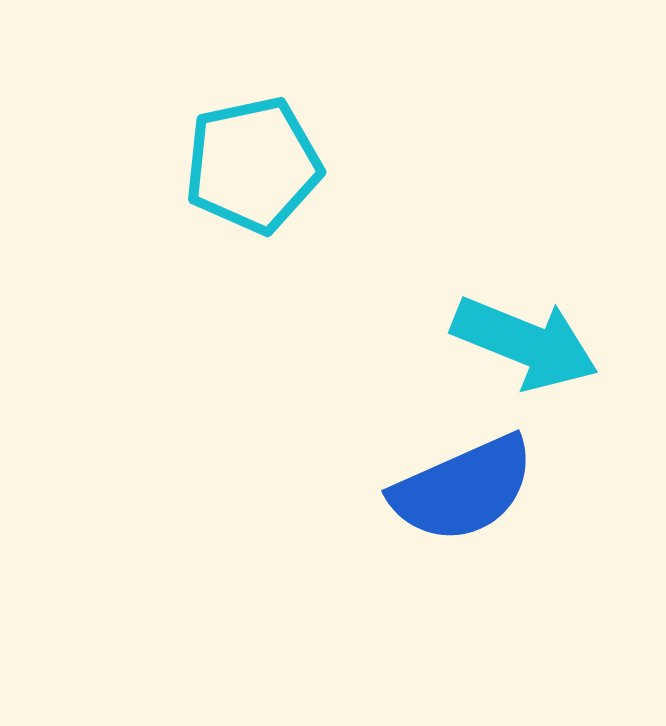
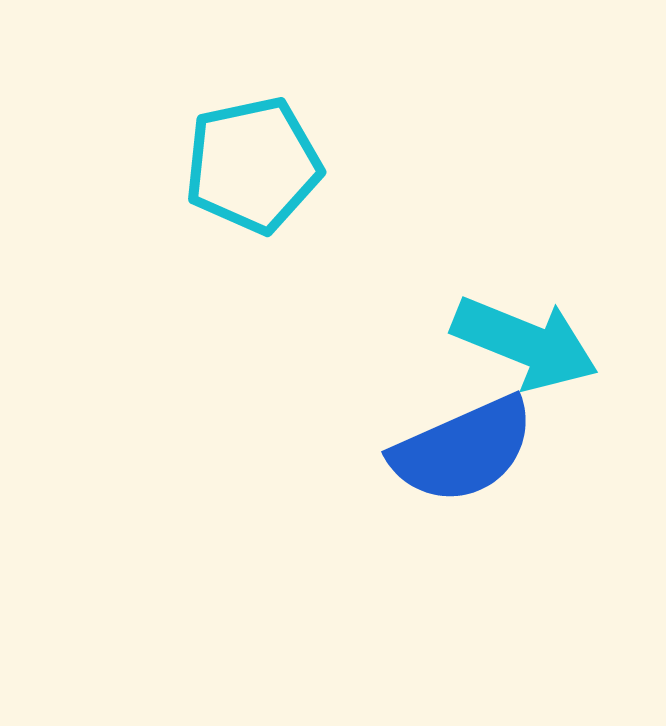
blue semicircle: moved 39 px up
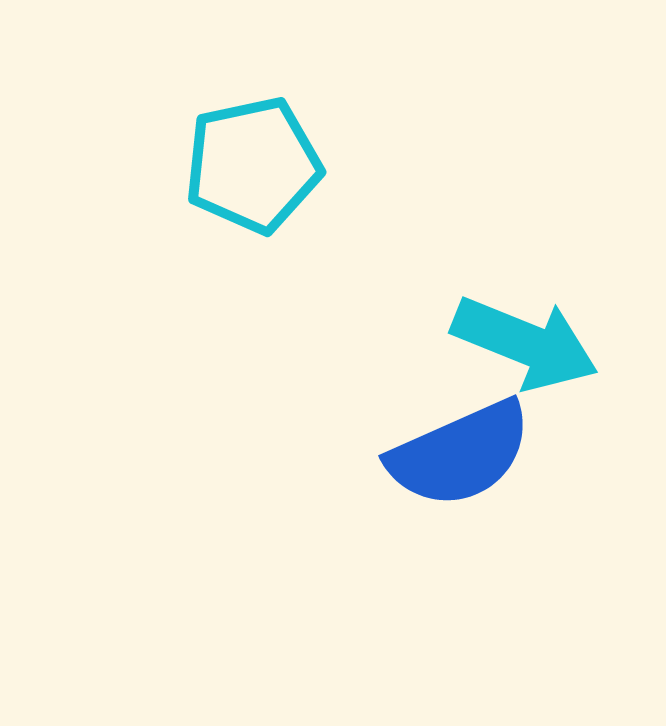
blue semicircle: moved 3 px left, 4 px down
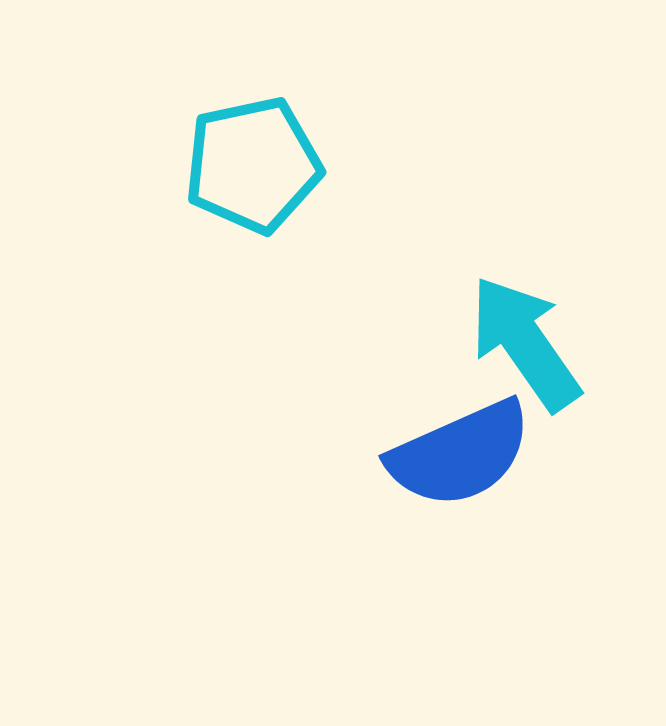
cyan arrow: rotated 147 degrees counterclockwise
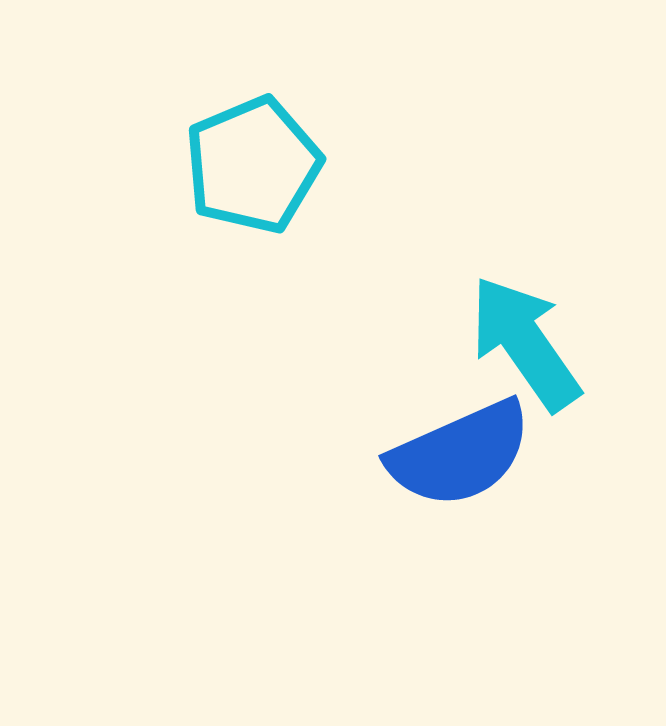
cyan pentagon: rotated 11 degrees counterclockwise
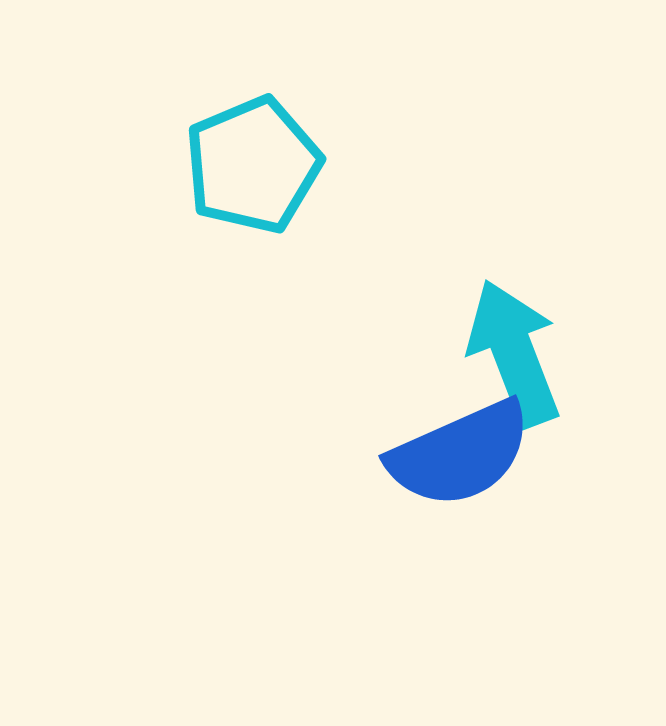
cyan arrow: moved 11 px left, 10 px down; rotated 14 degrees clockwise
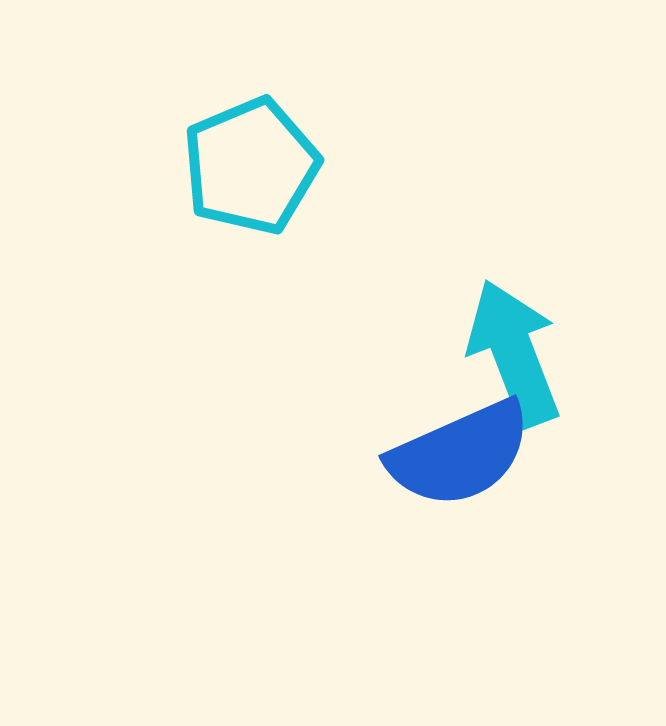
cyan pentagon: moved 2 px left, 1 px down
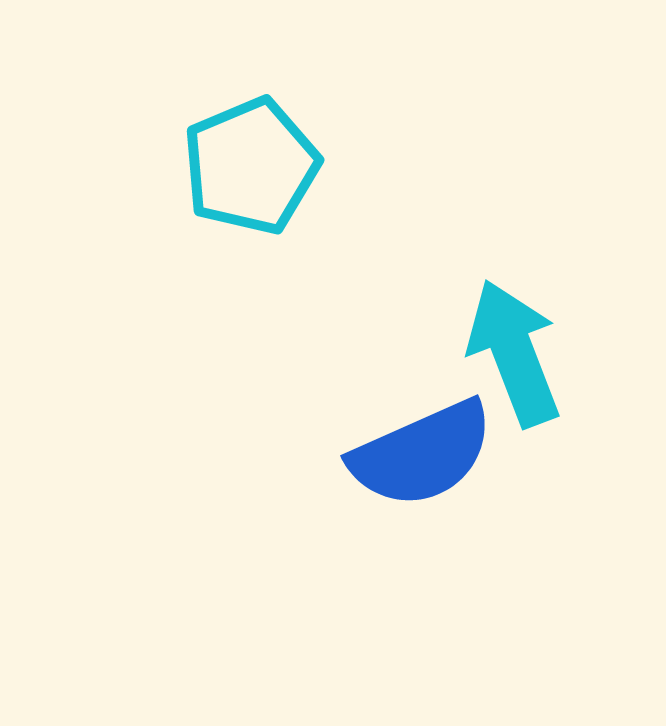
blue semicircle: moved 38 px left
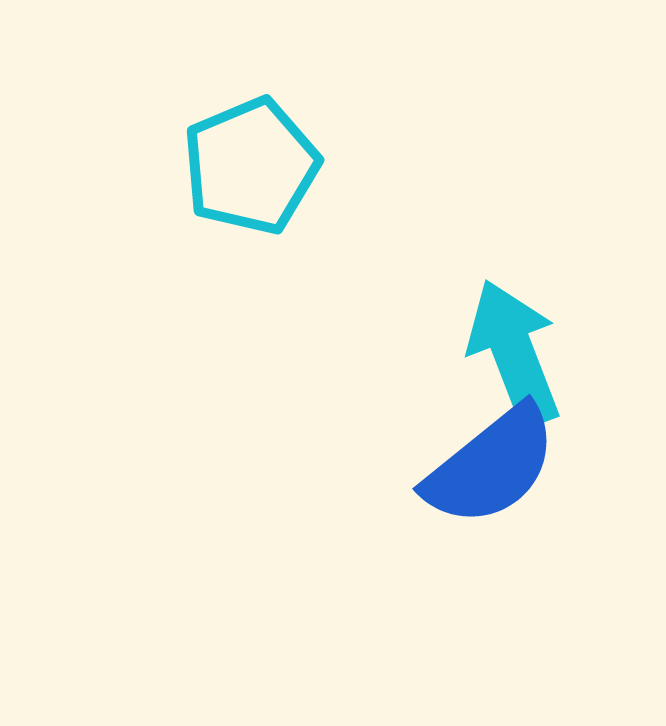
blue semicircle: moved 69 px right, 12 px down; rotated 15 degrees counterclockwise
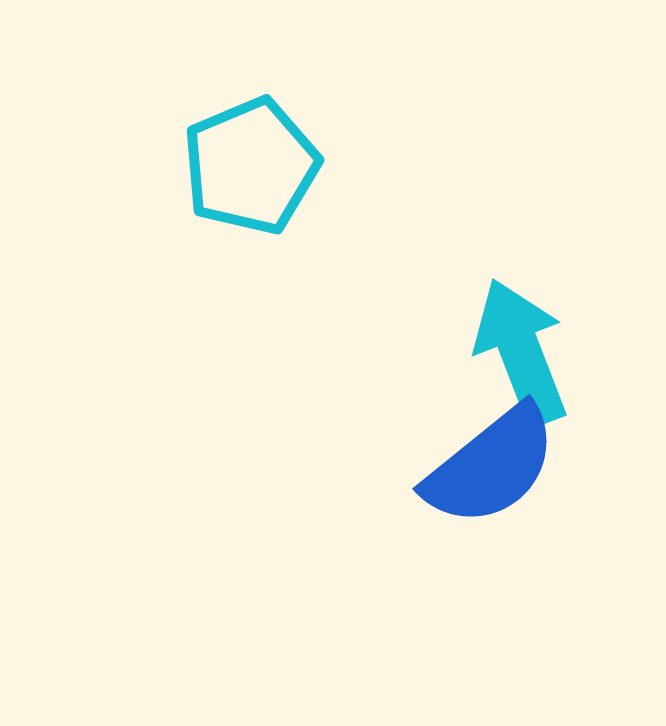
cyan arrow: moved 7 px right, 1 px up
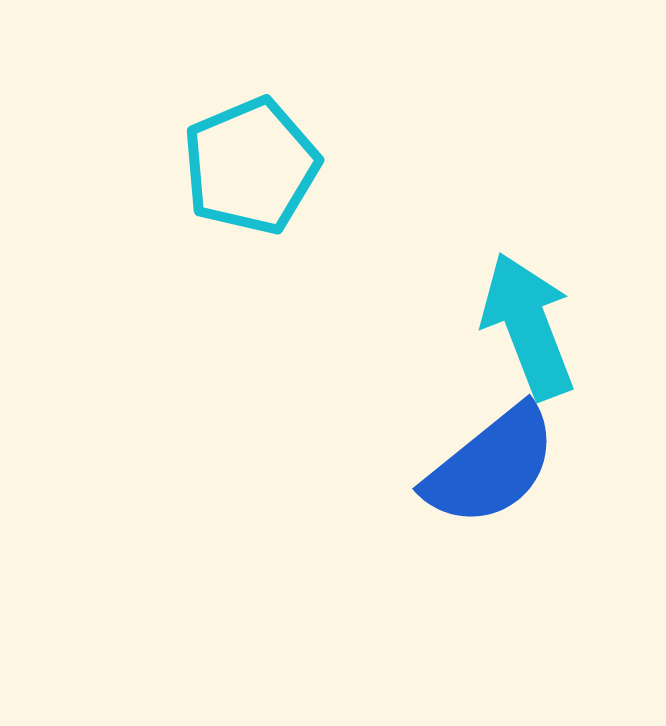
cyan arrow: moved 7 px right, 26 px up
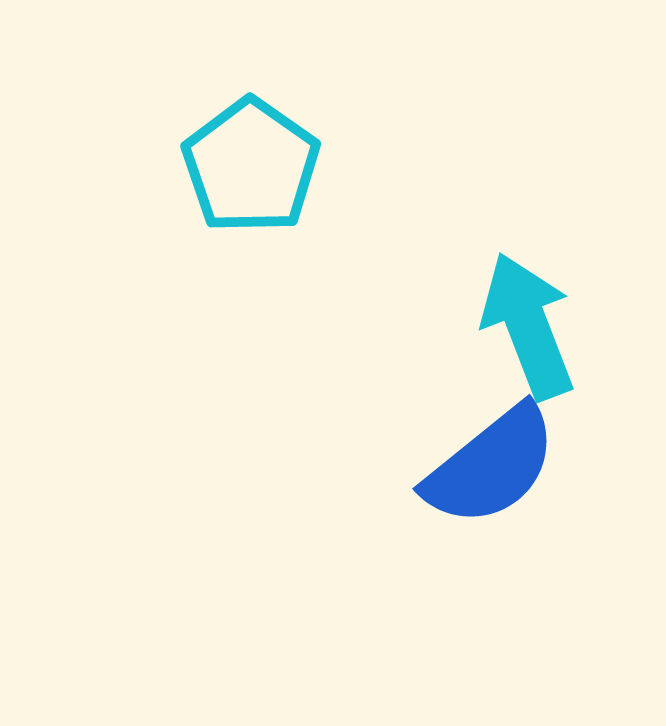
cyan pentagon: rotated 14 degrees counterclockwise
